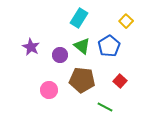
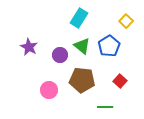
purple star: moved 2 px left
green line: rotated 28 degrees counterclockwise
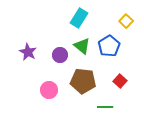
purple star: moved 1 px left, 5 px down
brown pentagon: moved 1 px right, 1 px down
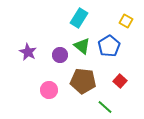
yellow square: rotated 16 degrees counterclockwise
green line: rotated 42 degrees clockwise
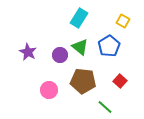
yellow square: moved 3 px left
green triangle: moved 2 px left, 1 px down
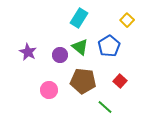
yellow square: moved 4 px right, 1 px up; rotated 16 degrees clockwise
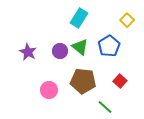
purple circle: moved 4 px up
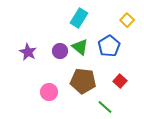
pink circle: moved 2 px down
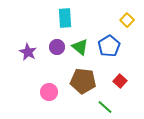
cyan rectangle: moved 14 px left; rotated 36 degrees counterclockwise
purple circle: moved 3 px left, 4 px up
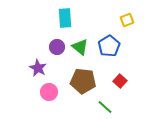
yellow square: rotated 24 degrees clockwise
purple star: moved 10 px right, 16 px down
